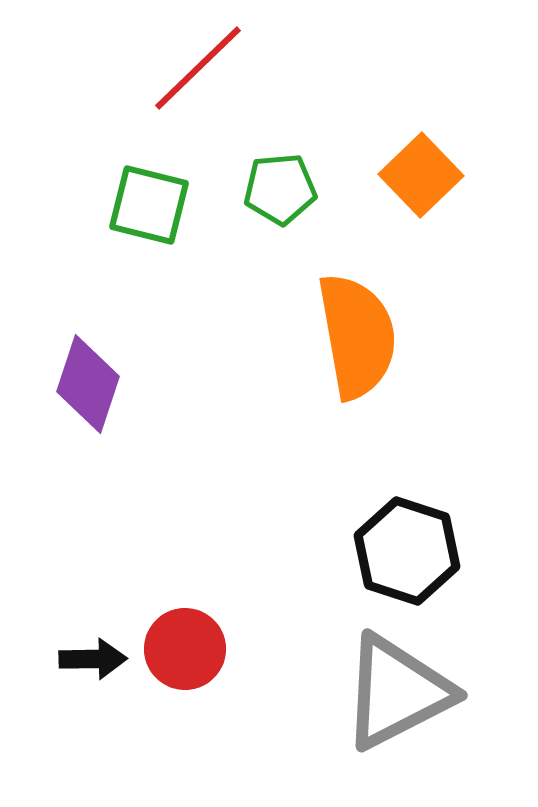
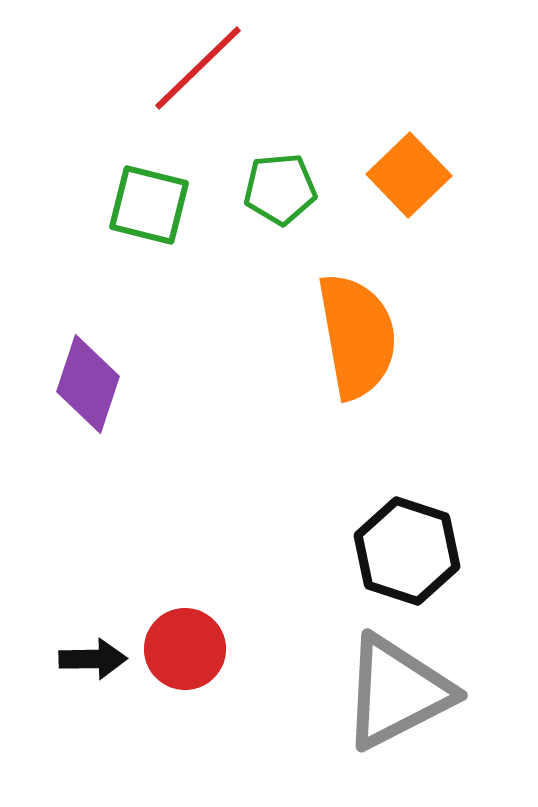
orange square: moved 12 px left
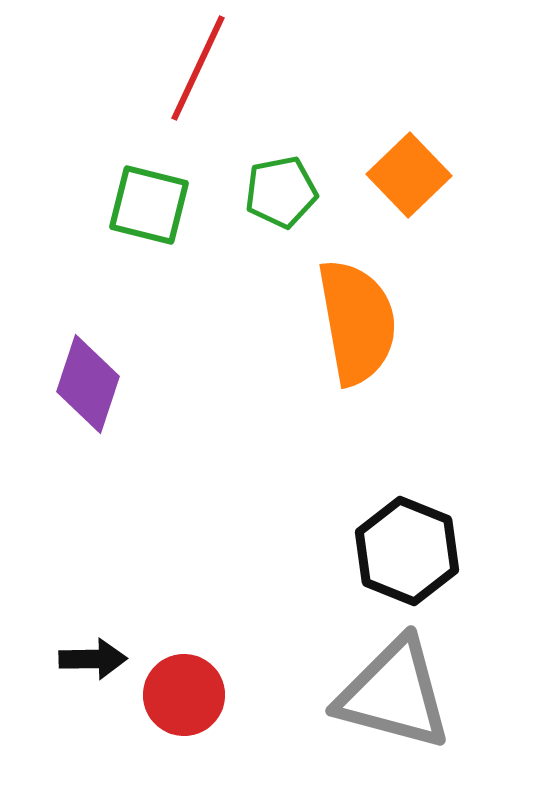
red line: rotated 21 degrees counterclockwise
green pentagon: moved 1 px right, 3 px down; rotated 6 degrees counterclockwise
orange semicircle: moved 14 px up
black hexagon: rotated 4 degrees clockwise
red circle: moved 1 px left, 46 px down
gray triangle: moved 3 px left, 2 px down; rotated 42 degrees clockwise
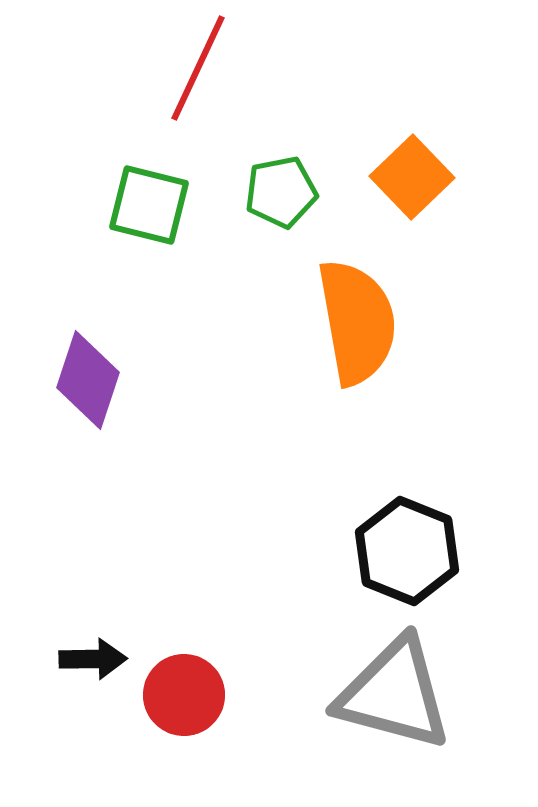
orange square: moved 3 px right, 2 px down
purple diamond: moved 4 px up
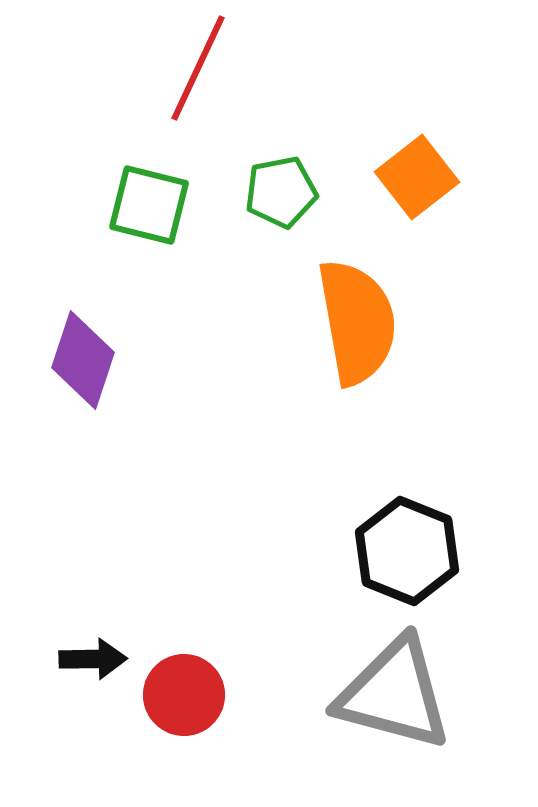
orange square: moved 5 px right; rotated 6 degrees clockwise
purple diamond: moved 5 px left, 20 px up
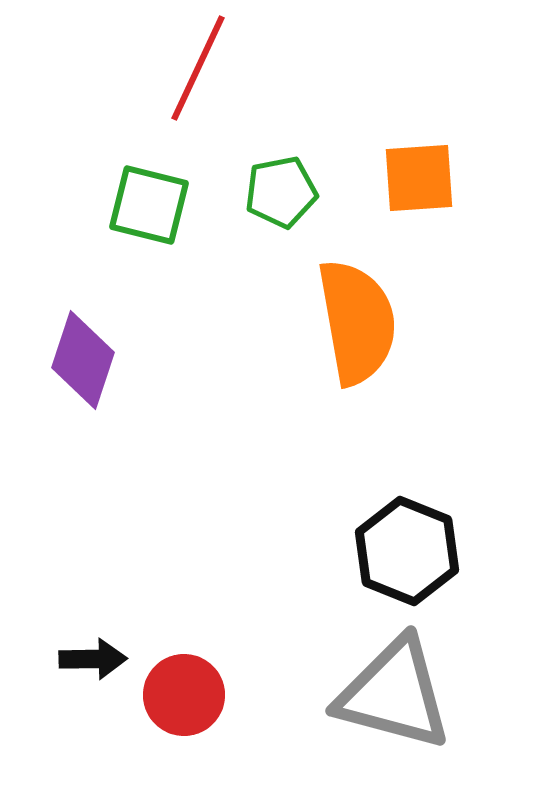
orange square: moved 2 px right, 1 px down; rotated 34 degrees clockwise
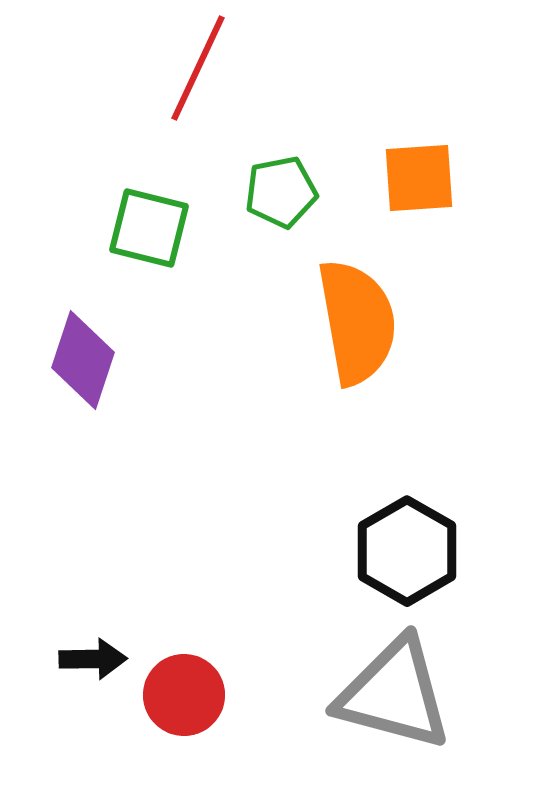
green square: moved 23 px down
black hexagon: rotated 8 degrees clockwise
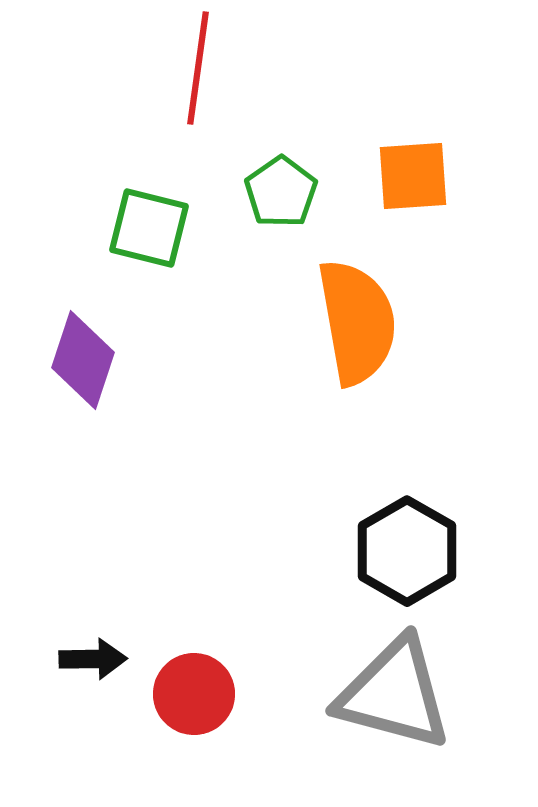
red line: rotated 17 degrees counterclockwise
orange square: moved 6 px left, 2 px up
green pentagon: rotated 24 degrees counterclockwise
red circle: moved 10 px right, 1 px up
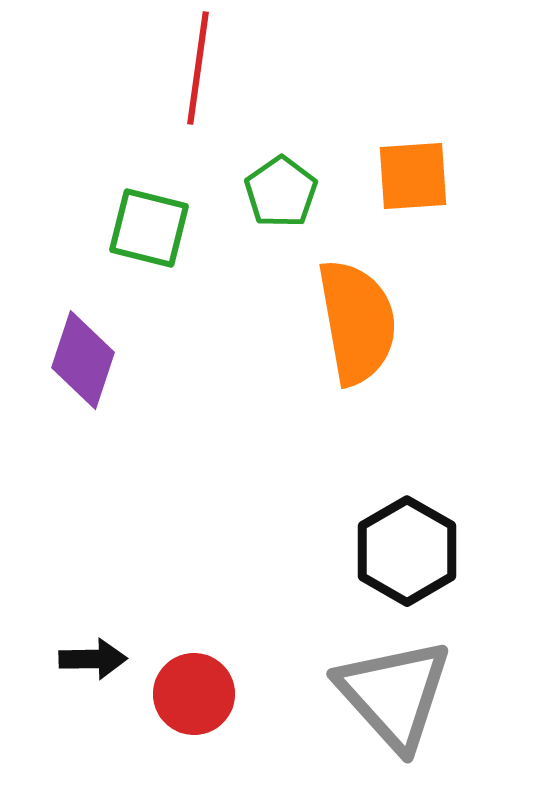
gray triangle: rotated 33 degrees clockwise
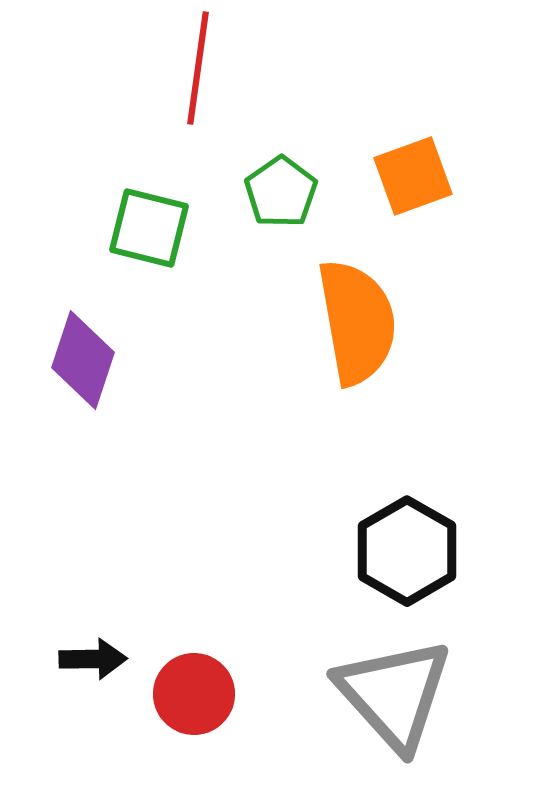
orange square: rotated 16 degrees counterclockwise
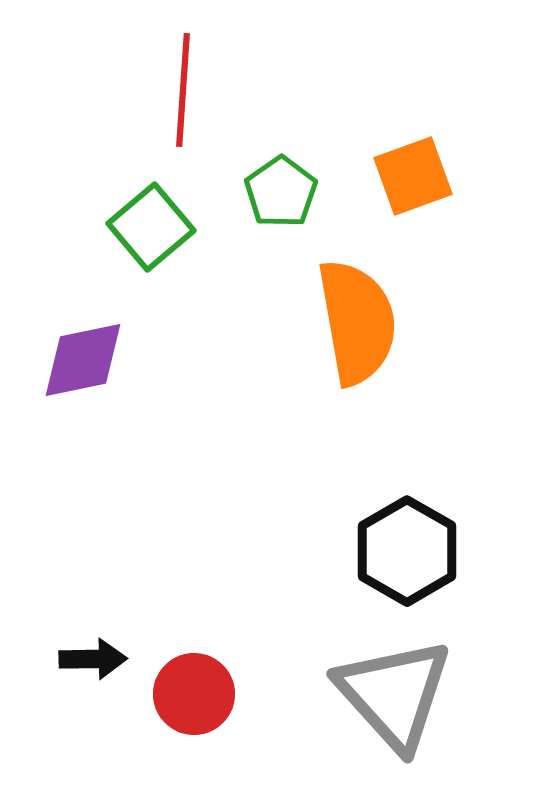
red line: moved 15 px left, 22 px down; rotated 4 degrees counterclockwise
green square: moved 2 px right, 1 px up; rotated 36 degrees clockwise
purple diamond: rotated 60 degrees clockwise
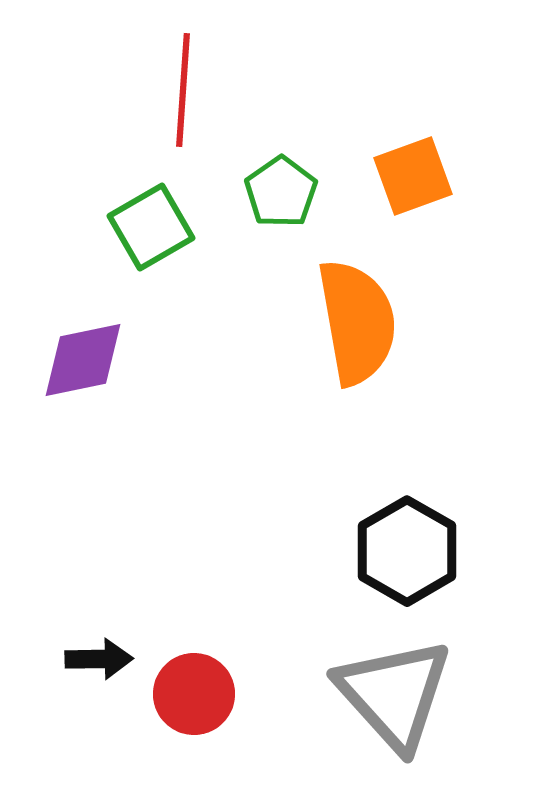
green square: rotated 10 degrees clockwise
black arrow: moved 6 px right
